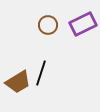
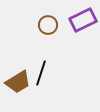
purple rectangle: moved 4 px up
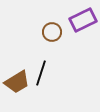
brown circle: moved 4 px right, 7 px down
brown trapezoid: moved 1 px left
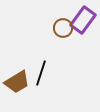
purple rectangle: rotated 28 degrees counterclockwise
brown circle: moved 11 px right, 4 px up
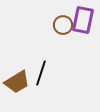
purple rectangle: rotated 24 degrees counterclockwise
brown circle: moved 3 px up
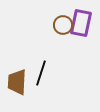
purple rectangle: moved 2 px left, 3 px down
brown trapezoid: rotated 124 degrees clockwise
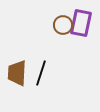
brown trapezoid: moved 9 px up
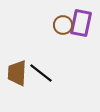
black line: rotated 70 degrees counterclockwise
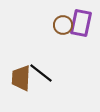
brown trapezoid: moved 4 px right, 5 px down
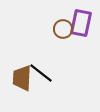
brown circle: moved 4 px down
brown trapezoid: moved 1 px right
